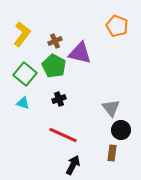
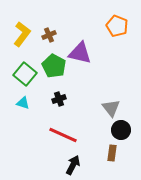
brown cross: moved 6 px left, 6 px up
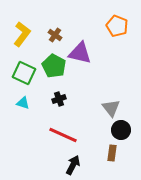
brown cross: moved 6 px right; rotated 32 degrees counterclockwise
green square: moved 1 px left, 1 px up; rotated 15 degrees counterclockwise
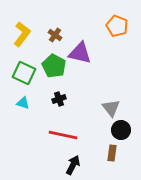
red line: rotated 12 degrees counterclockwise
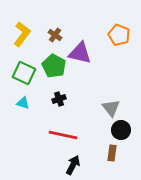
orange pentagon: moved 2 px right, 9 px down
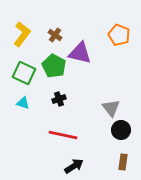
brown rectangle: moved 11 px right, 9 px down
black arrow: moved 1 px right, 1 px down; rotated 30 degrees clockwise
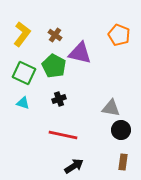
gray triangle: rotated 42 degrees counterclockwise
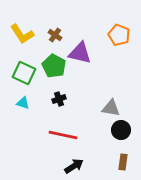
yellow L-shape: rotated 110 degrees clockwise
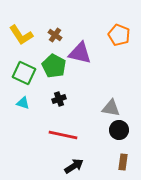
yellow L-shape: moved 1 px left, 1 px down
black circle: moved 2 px left
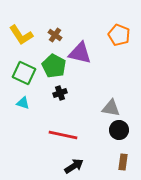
black cross: moved 1 px right, 6 px up
